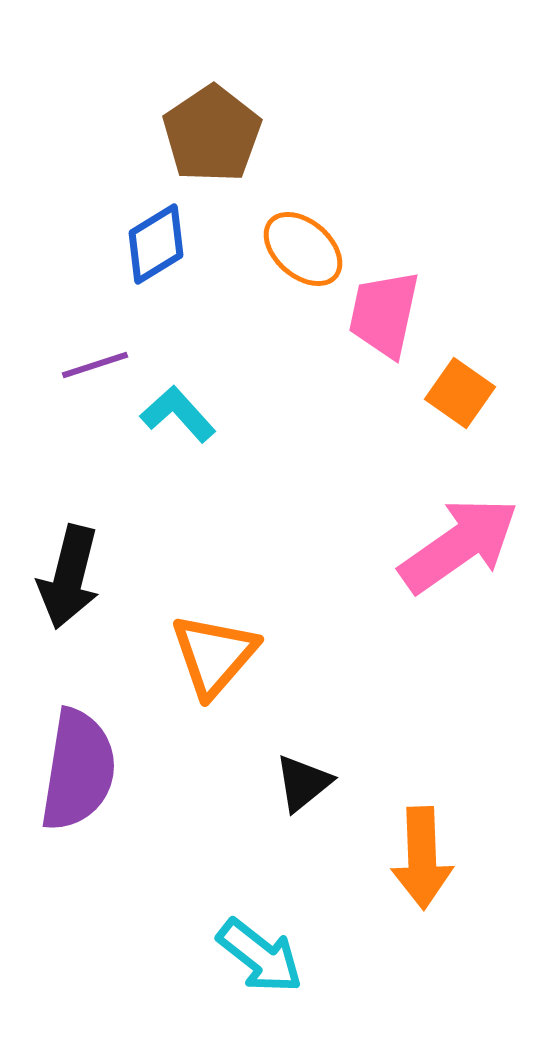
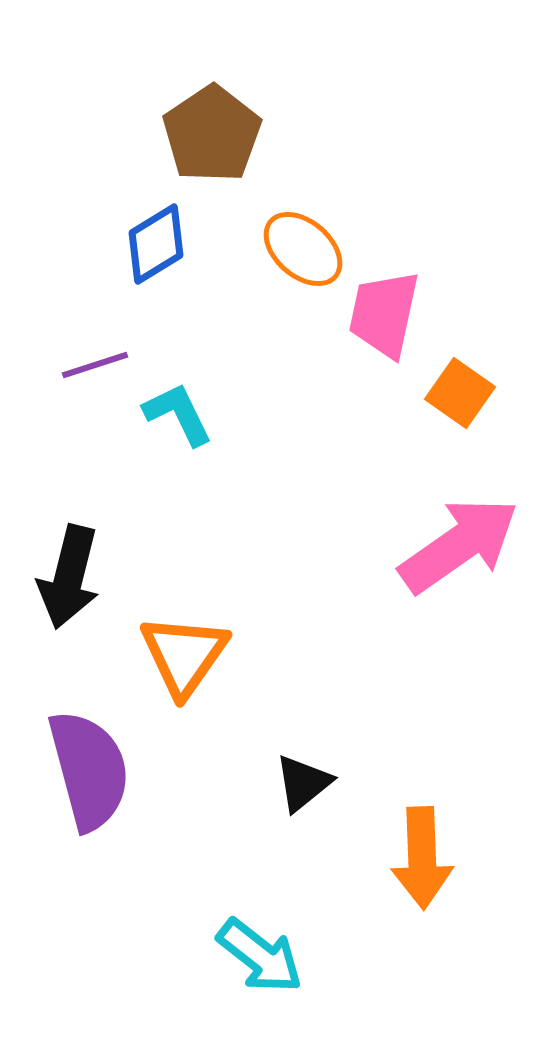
cyan L-shape: rotated 16 degrees clockwise
orange triangle: moved 30 px left; rotated 6 degrees counterclockwise
purple semicircle: moved 11 px right; rotated 24 degrees counterclockwise
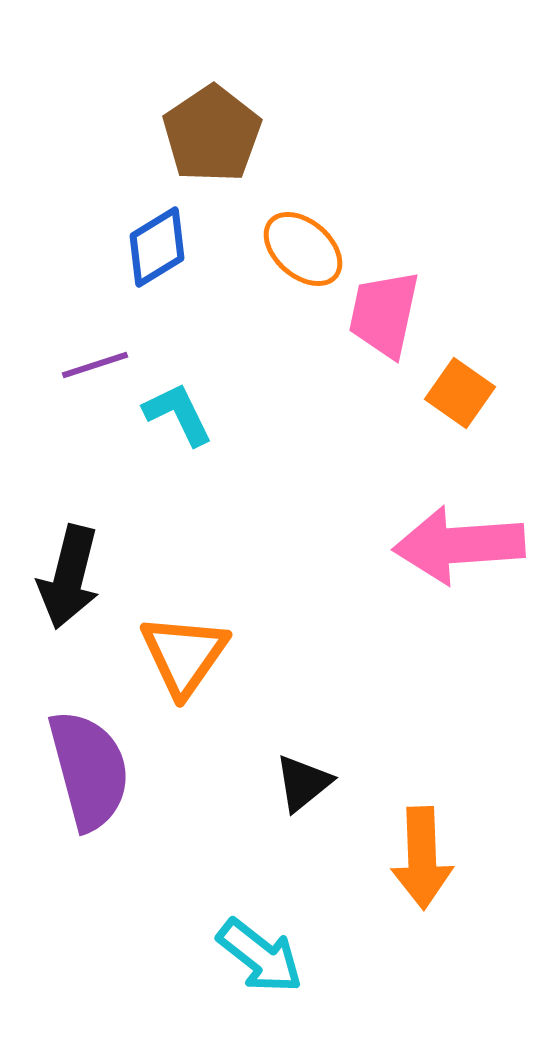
blue diamond: moved 1 px right, 3 px down
pink arrow: rotated 149 degrees counterclockwise
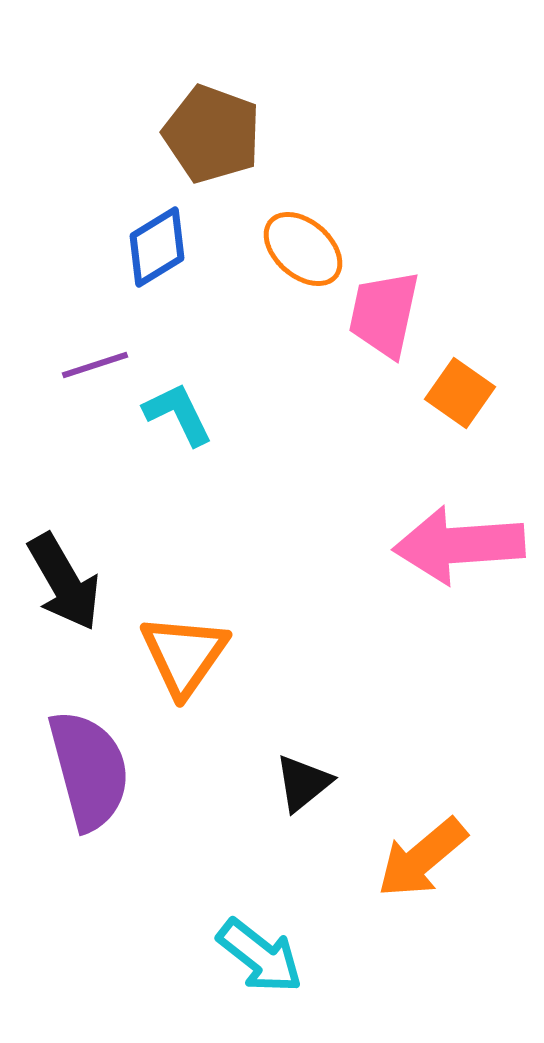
brown pentagon: rotated 18 degrees counterclockwise
black arrow: moved 5 px left, 5 px down; rotated 44 degrees counterclockwise
orange arrow: rotated 52 degrees clockwise
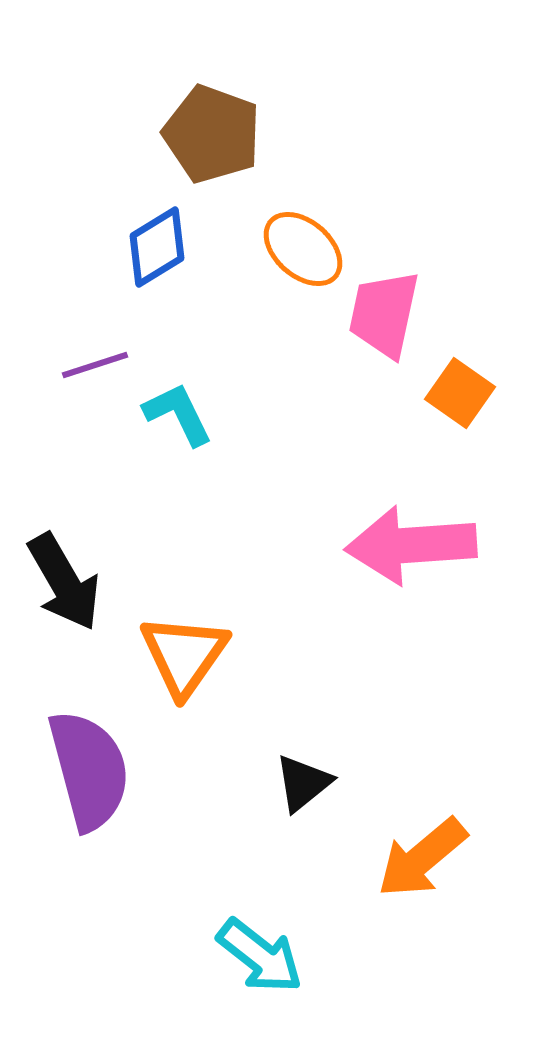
pink arrow: moved 48 px left
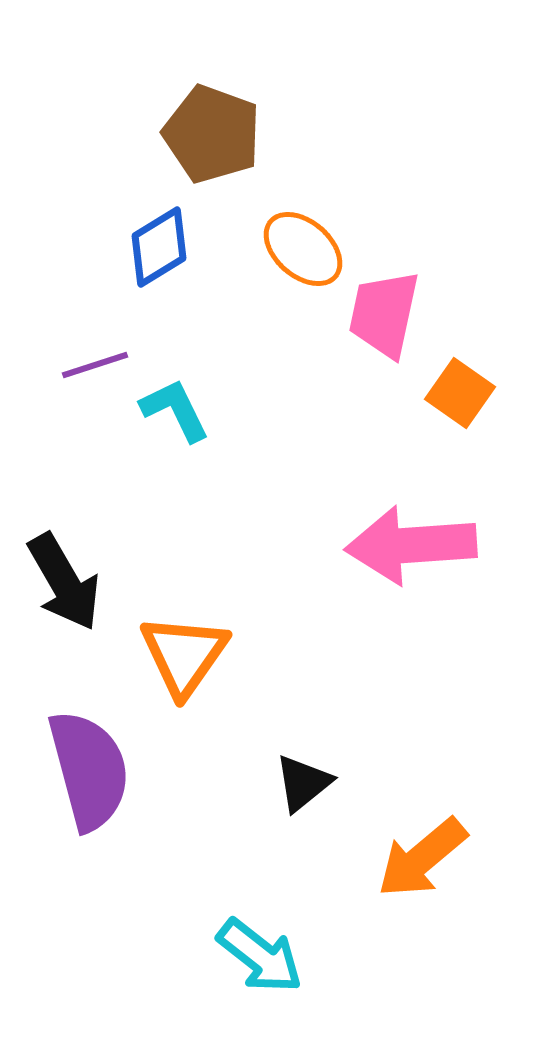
blue diamond: moved 2 px right
cyan L-shape: moved 3 px left, 4 px up
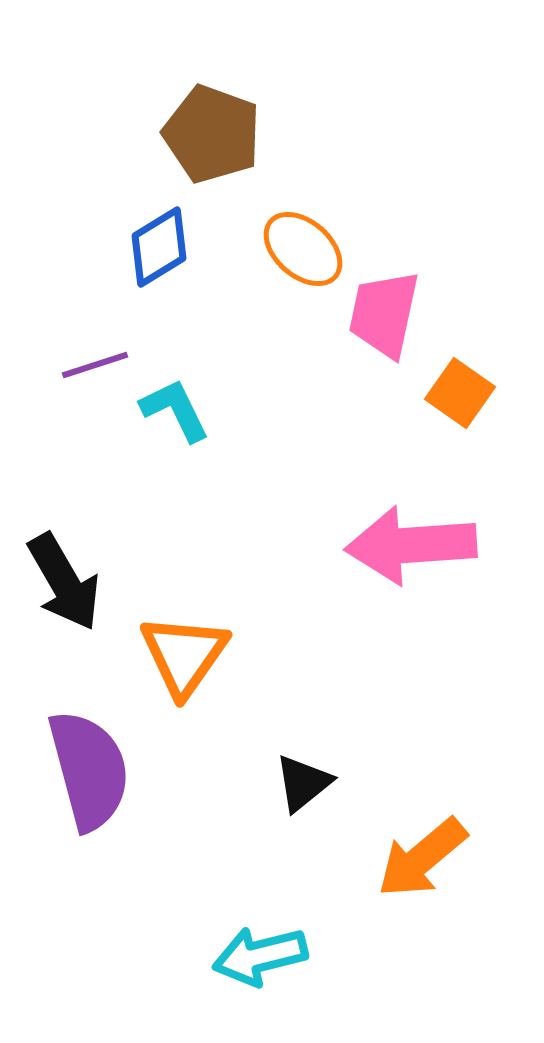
cyan arrow: rotated 128 degrees clockwise
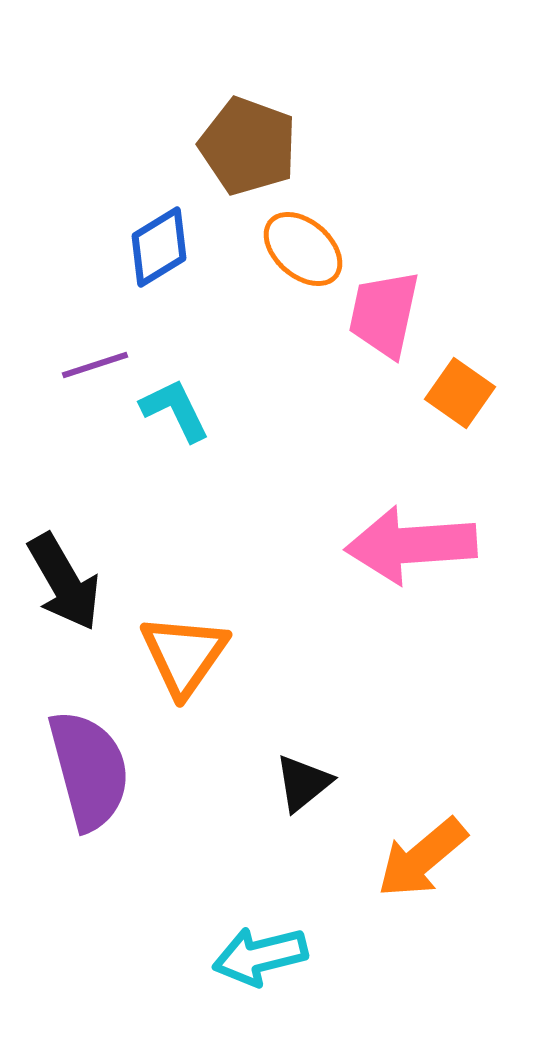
brown pentagon: moved 36 px right, 12 px down
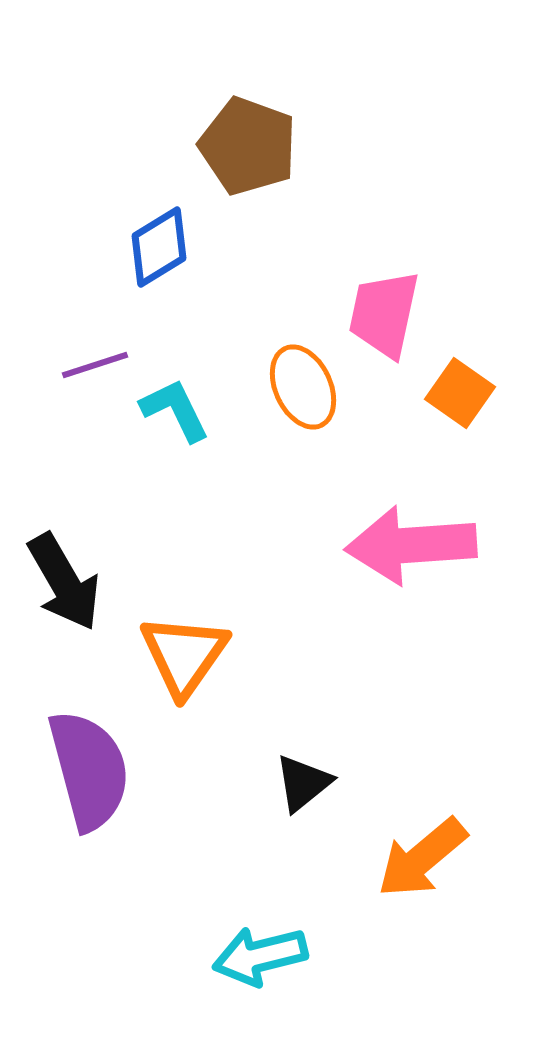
orange ellipse: moved 138 px down; rotated 24 degrees clockwise
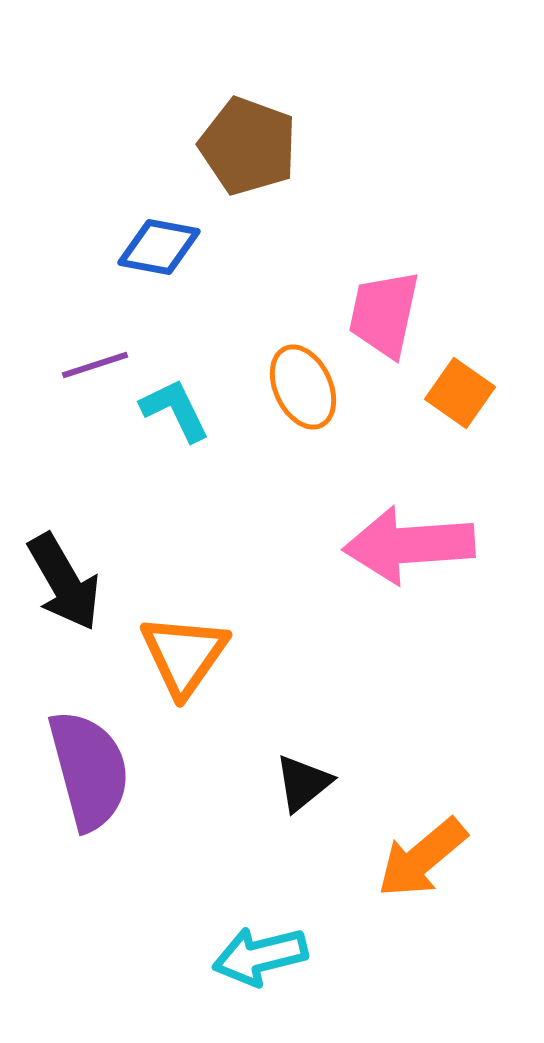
blue diamond: rotated 42 degrees clockwise
pink arrow: moved 2 px left
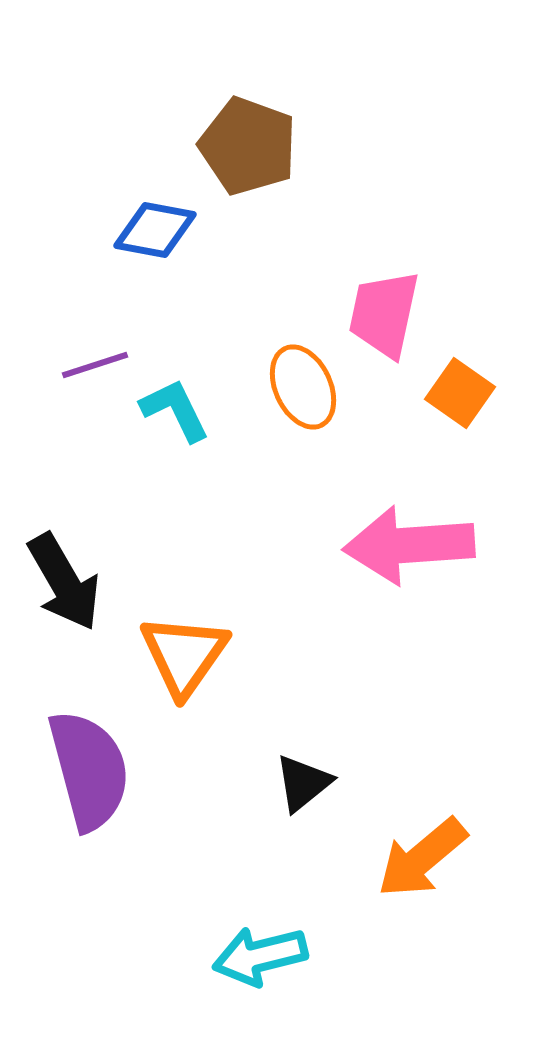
blue diamond: moved 4 px left, 17 px up
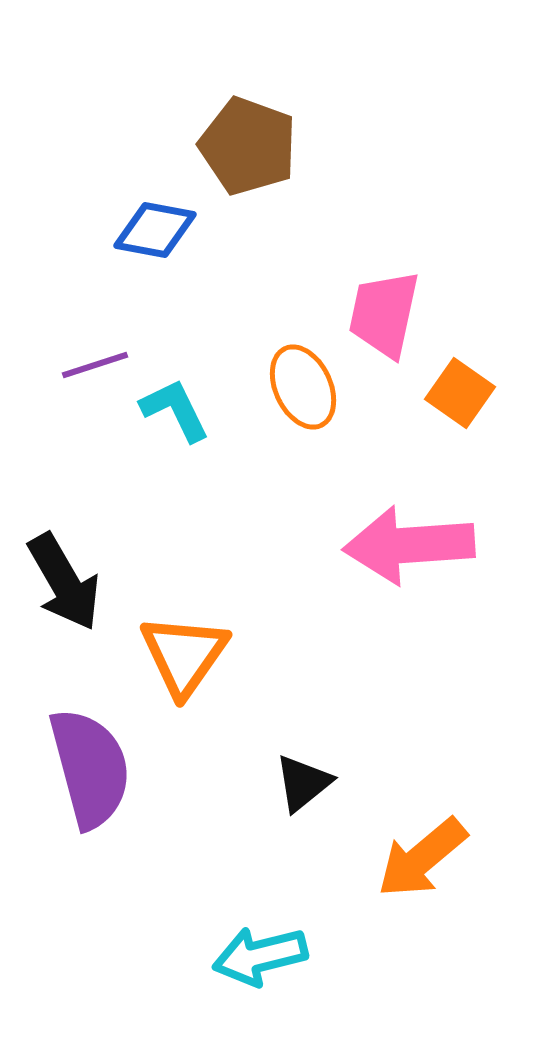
purple semicircle: moved 1 px right, 2 px up
